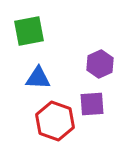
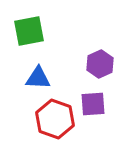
purple square: moved 1 px right
red hexagon: moved 2 px up
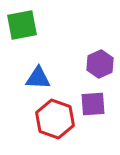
green square: moved 7 px left, 6 px up
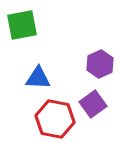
purple square: rotated 32 degrees counterclockwise
red hexagon: rotated 9 degrees counterclockwise
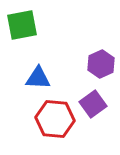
purple hexagon: moved 1 px right
red hexagon: rotated 6 degrees counterclockwise
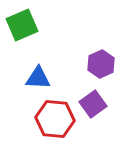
green square: rotated 12 degrees counterclockwise
